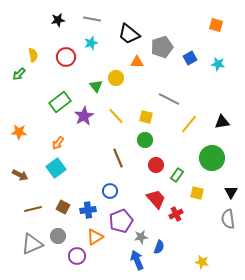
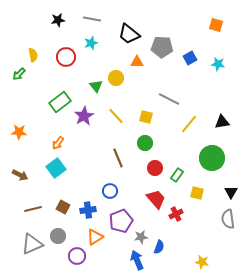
gray pentagon at (162, 47): rotated 20 degrees clockwise
green circle at (145, 140): moved 3 px down
red circle at (156, 165): moved 1 px left, 3 px down
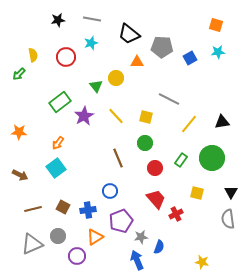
cyan star at (218, 64): moved 12 px up; rotated 16 degrees counterclockwise
green rectangle at (177, 175): moved 4 px right, 15 px up
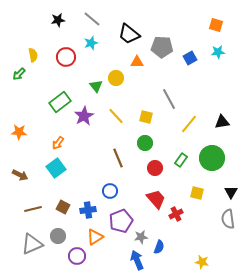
gray line at (92, 19): rotated 30 degrees clockwise
gray line at (169, 99): rotated 35 degrees clockwise
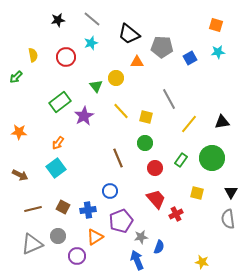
green arrow at (19, 74): moved 3 px left, 3 px down
yellow line at (116, 116): moved 5 px right, 5 px up
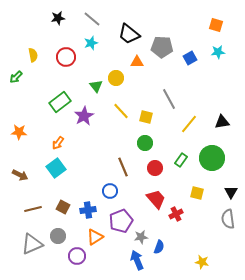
black star at (58, 20): moved 2 px up
brown line at (118, 158): moved 5 px right, 9 px down
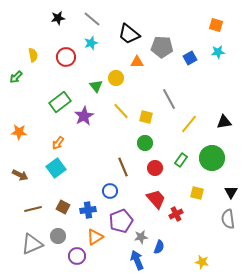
black triangle at (222, 122): moved 2 px right
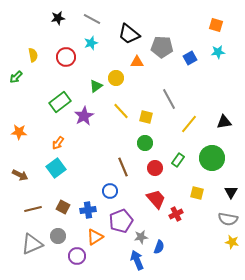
gray line at (92, 19): rotated 12 degrees counterclockwise
green triangle at (96, 86): rotated 32 degrees clockwise
green rectangle at (181, 160): moved 3 px left
gray semicircle at (228, 219): rotated 72 degrees counterclockwise
yellow star at (202, 262): moved 30 px right, 20 px up
